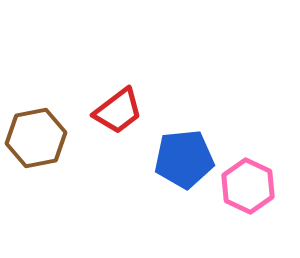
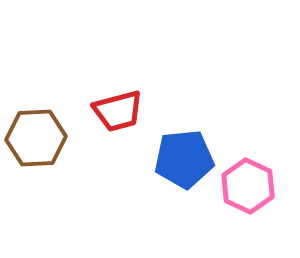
red trapezoid: rotated 22 degrees clockwise
brown hexagon: rotated 8 degrees clockwise
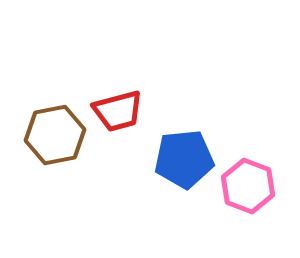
brown hexagon: moved 19 px right, 3 px up; rotated 8 degrees counterclockwise
pink hexagon: rotated 4 degrees counterclockwise
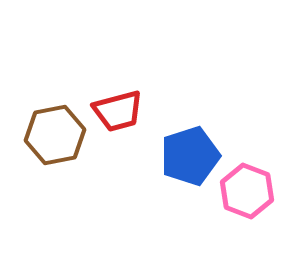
blue pentagon: moved 6 px right, 3 px up; rotated 12 degrees counterclockwise
pink hexagon: moved 1 px left, 5 px down
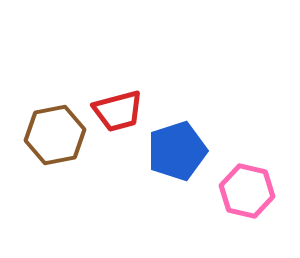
blue pentagon: moved 13 px left, 5 px up
pink hexagon: rotated 8 degrees counterclockwise
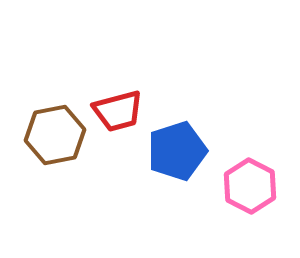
pink hexagon: moved 3 px right, 5 px up; rotated 14 degrees clockwise
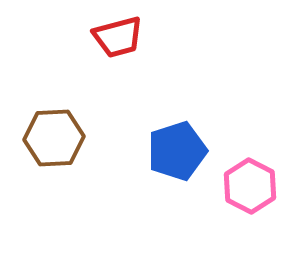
red trapezoid: moved 74 px up
brown hexagon: moved 1 px left, 3 px down; rotated 8 degrees clockwise
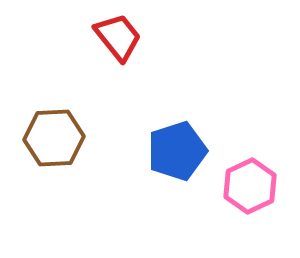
red trapezoid: rotated 114 degrees counterclockwise
pink hexagon: rotated 8 degrees clockwise
